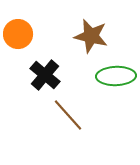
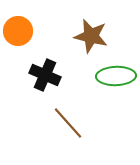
orange circle: moved 3 px up
black cross: rotated 16 degrees counterclockwise
brown line: moved 8 px down
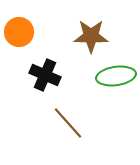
orange circle: moved 1 px right, 1 px down
brown star: rotated 12 degrees counterclockwise
green ellipse: rotated 6 degrees counterclockwise
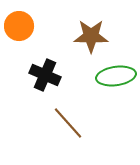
orange circle: moved 6 px up
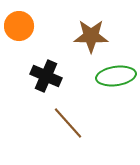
black cross: moved 1 px right, 1 px down
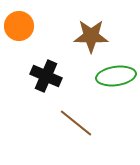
brown line: moved 8 px right; rotated 9 degrees counterclockwise
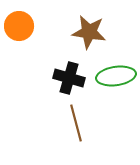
brown star: moved 2 px left, 4 px up; rotated 8 degrees clockwise
black cross: moved 23 px right, 2 px down; rotated 8 degrees counterclockwise
brown line: rotated 36 degrees clockwise
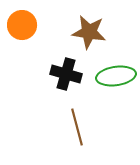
orange circle: moved 3 px right, 1 px up
black cross: moved 3 px left, 4 px up
brown line: moved 1 px right, 4 px down
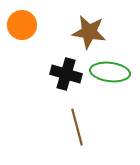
green ellipse: moved 6 px left, 4 px up; rotated 15 degrees clockwise
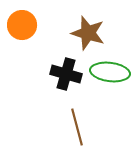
brown star: moved 1 px left, 1 px down; rotated 8 degrees clockwise
